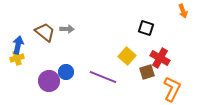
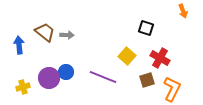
gray arrow: moved 6 px down
blue arrow: moved 1 px right; rotated 18 degrees counterclockwise
yellow cross: moved 6 px right, 29 px down
brown square: moved 8 px down
purple circle: moved 3 px up
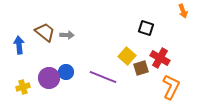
brown square: moved 6 px left, 12 px up
orange L-shape: moved 1 px left, 2 px up
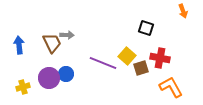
brown trapezoid: moved 7 px right, 11 px down; rotated 25 degrees clockwise
red cross: rotated 18 degrees counterclockwise
blue circle: moved 2 px down
purple line: moved 14 px up
orange L-shape: rotated 55 degrees counterclockwise
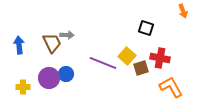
yellow cross: rotated 16 degrees clockwise
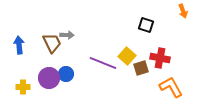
black square: moved 3 px up
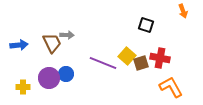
blue arrow: rotated 90 degrees clockwise
brown square: moved 5 px up
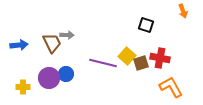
purple line: rotated 8 degrees counterclockwise
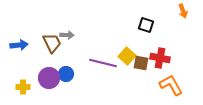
brown square: rotated 28 degrees clockwise
orange L-shape: moved 2 px up
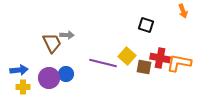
blue arrow: moved 25 px down
brown square: moved 3 px right, 4 px down
orange L-shape: moved 8 px right, 22 px up; rotated 50 degrees counterclockwise
